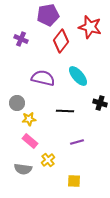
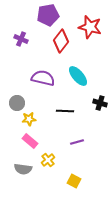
yellow square: rotated 24 degrees clockwise
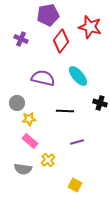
yellow square: moved 1 px right, 4 px down
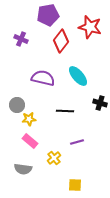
gray circle: moved 2 px down
yellow cross: moved 6 px right, 2 px up
yellow square: rotated 24 degrees counterclockwise
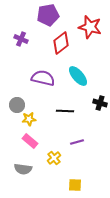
red diamond: moved 2 px down; rotated 15 degrees clockwise
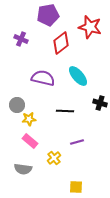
yellow square: moved 1 px right, 2 px down
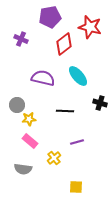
purple pentagon: moved 2 px right, 2 px down
red diamond: moved 3 px right, 1 px down
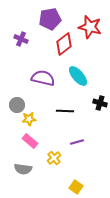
purple pentagon: moved 2 px down
yellow square: rotated 32 degrees clockwise
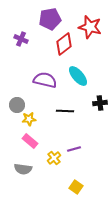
purple semicircle: moved 2 px right, 2 px down
black cross: rotated 24 degrees counterclockwise
purple line: moved 3 px left, 7 px down
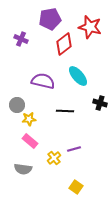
purple semicircle: moved 2 px left, 1 px down
black cross: rotated 24 degrees clockwise
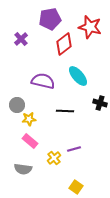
purple cross: rotated 24 degrees clockwise
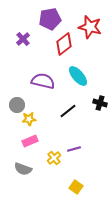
purple cross: moved 2 px right
black line: moved 3 px right; rotated 42 degrees counterclockwise
pink rectangle: rotated 63 degrees counterclockwise
gray semicircle: rotated 12 degrees clockwise
